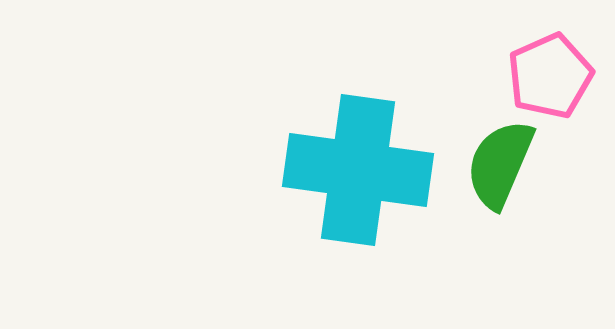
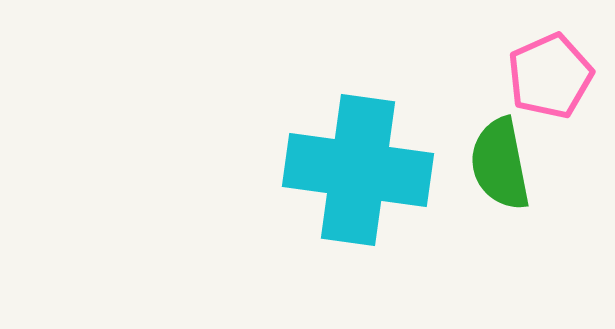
green semicircle: rotated 34 degrees counterclockwise
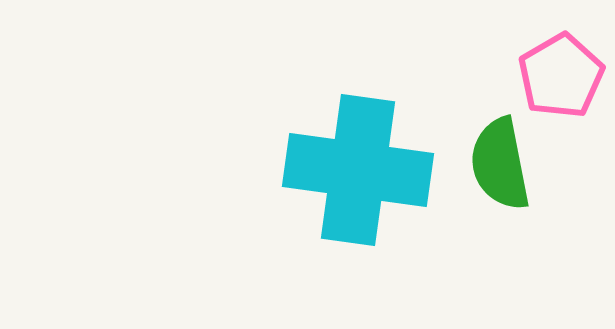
pink pentagon: moved 11 px right; rotated 6 degrees counterclockwise
